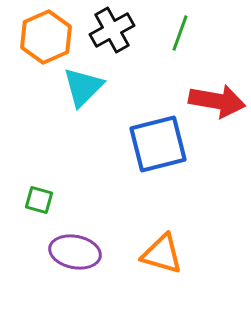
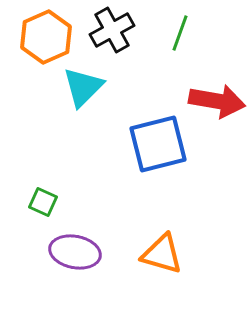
green square: moved 4 px right, 2 px down; rotated 8 degrees clockwise
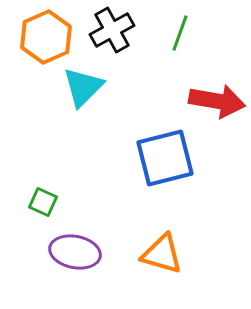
blue square: moved 7 px right, 14 px down
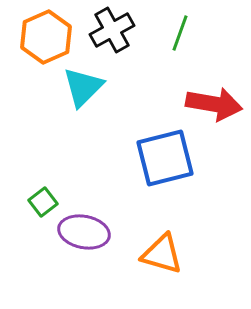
red arrow: moved 3 px left, 3 px down
green square: rotated 28 degrees clockwise
purple ellipse: moved 9 px right, 20 px up
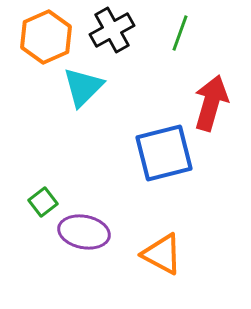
red arrow: moved 3 px left, 1 px up; rotated 84 degrees counterclockwise
blue square: moved 1 px left, 5 px up
orange triangle: rotated 12 degrees clockwise
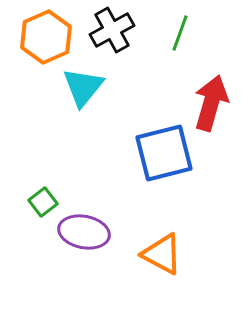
cyan triangle: rotated 6 degrees counterclockwise
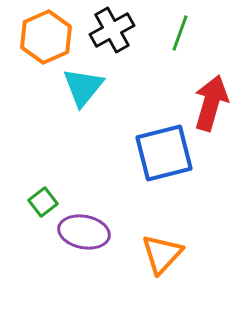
orange triangle: rotated 45 degrees clockwise
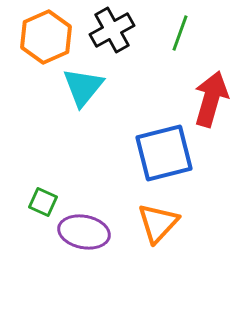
red arrow: moved 4 px up
green square: rotated 28 degrees counterclockwise
orange triangle: moved 4 px left, 31 px up
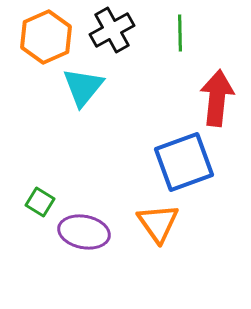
green line: rotated 21 degrees counterclockwise
red arrow: moved 6 px right, 1 px up; rotated 10 degrees counterclockwise
blue square: moved 20 px right, 9 px down; rotated 6 degrees counterclockwise
green square: moved 3 px left; rotated 8 degrees clockwise
orange triangle: rotated 18 degrees counterclockwise
